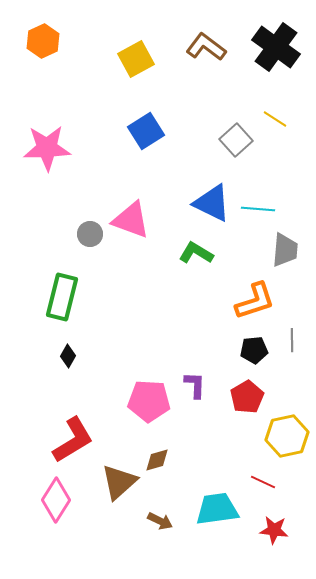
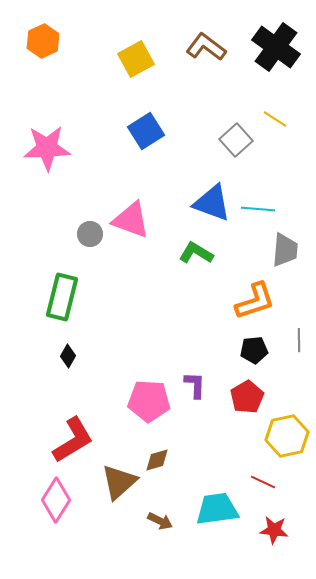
blue triangle: rotated 6 degrees counterclockwise
gray line: moved 7 px right
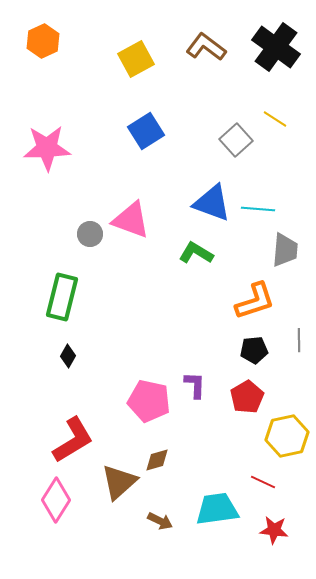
pink pentagon: rotated 9 degrees clockwise
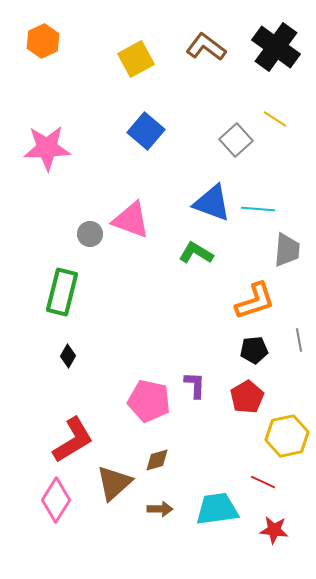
blue square: rotated 18 degrees counterclockwise
gray trapezoid: moved 2 px right
green rectangle: moved 5 px up
gray line: rotated 10 degrees counterclockwise
brown triangle: moved 5 px left, 1 px down
brown arrow: moved 12 px up; rotated 25 degrees counterclockwise
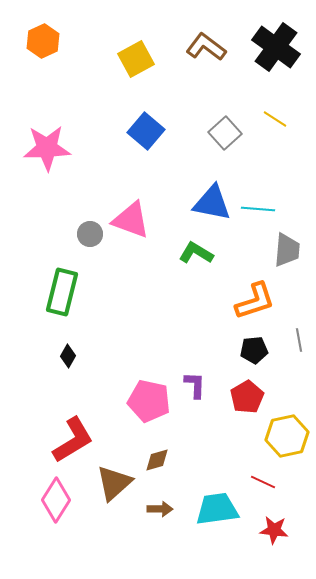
gray square: moved 11 px left, 7 px up
blue triangle: rotated 9 degrees counterclockwise
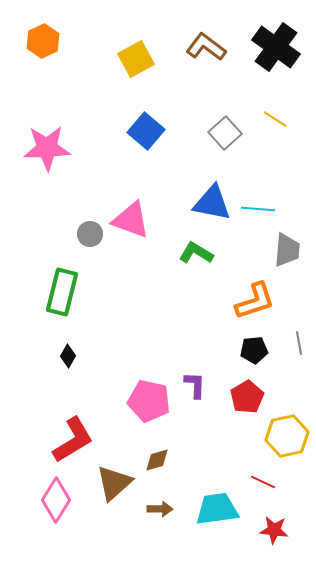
gray line: moved 3 px down
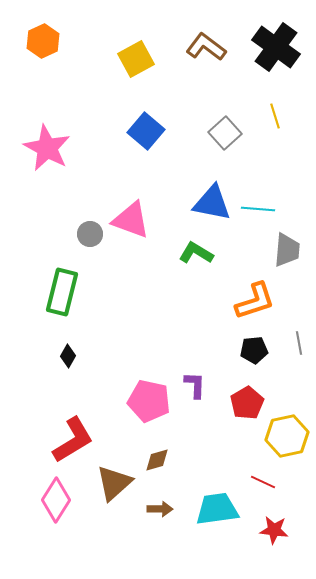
yellow line: moved 3 px up; rotated 40 degrees clockwise
pink star: rotated 30 degrees clockwise
red pentagon: moved 6 px down
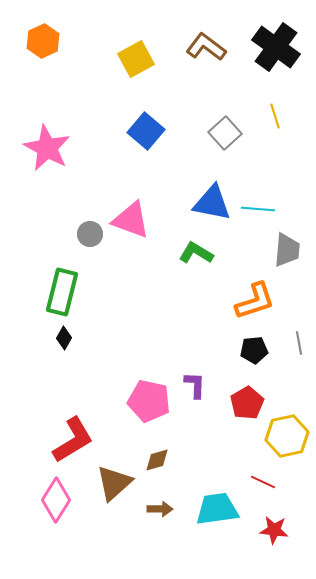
black diamond: moved 4 px left, 18 px up
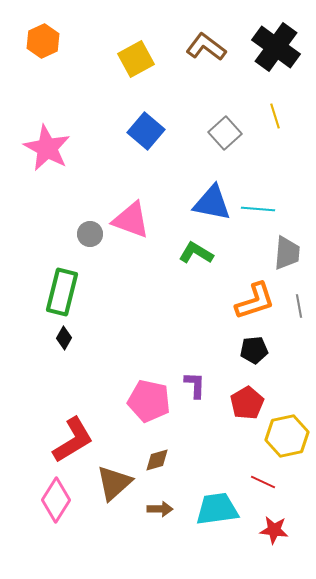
gray trapezoid: moved 3 px down
gray line: moved 37 px up
